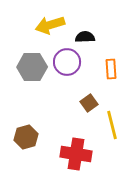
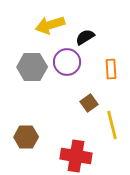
black semicircle: rotated 30 degrees counterclockwise
brown hexagon: rotated 15 degrees clockwise
red cross: moved 2 px down
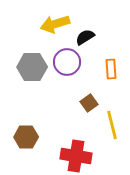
yellow arrow: moved 5 px right, 1 px up
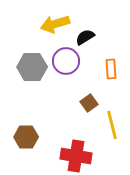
purple circle: moved 1 px left, 1 px up
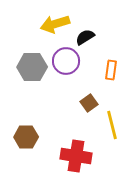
orange rectangle: moved 1 px down; rotated 12 degrees clockwise
